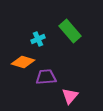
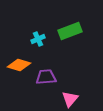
green rectangle: rotated 70 degrees counterclockwise
orange diamond: moved 4 px left, 3 px down
pink triangle: moved 3 px down
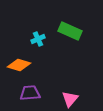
green rectangle: rotated 45 degrees clockwise
purple trapezoid: moved 16 px left, 16 px down
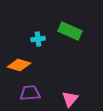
cyan cross: rotated 16 degrees clockwise
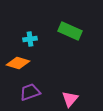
cyan cross: moved 8 px left
orange diamond: moved 1 px left, 2 px up
purple trapezoid: moved 1 px up; rotated 15 degrees counterclockwise
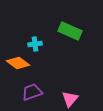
cyan cross: moved 5 px right, 5 px down
orange diamond: rotated 20 degrees clockwise
purple trapezoid: moved 2 px right
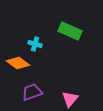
cyan cross: rotated 24 degrees clockwise
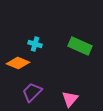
green rectangle: moved 10 px right, 15 px down
orange diamond: rotated 15 degrees counterclockwise
purple trapezoid: rotated 25 degrees counterclockwise
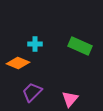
cyan cross: rotated 16 degrees counterclockwise
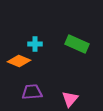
green rectangle: moved 3 px left, 2 px up
orange diamond: moved 1 px right, 2 px up
purple trapezoid: rotated 40 degrees clockwise
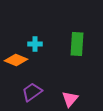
green rectangle: rotated 70 degrees clockwise
orange diamond: moved 3 px left, 1 px up
purple trapezoid: rotated 30 degrees counterclockwise
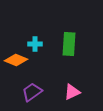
green rectangle: moved 8 px left
pink triangle: moved 2 px right, 7 px up; rotated 24 degrees clockwise
